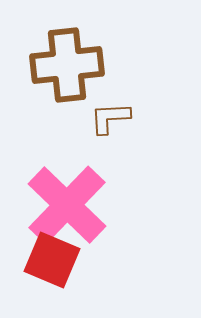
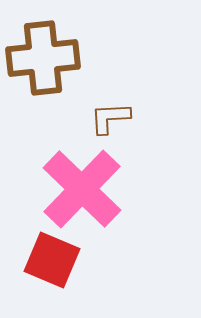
brown cross: moved 24 px left, 7 px up
pink cross: moved 15 px right, 16 px up
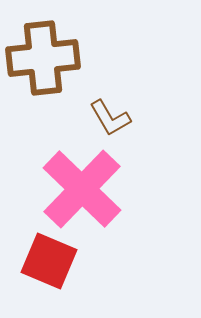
brown L-shape: rotated 117 degrees counterclockwise
red square: moved 3 px left, 1 px down
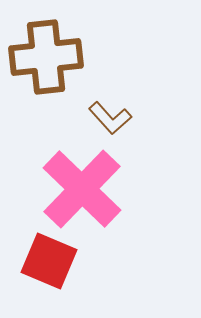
brown cross: moved 3 px right, 1 px up
brown L-shape: rotated 12 degrees counterclockwise
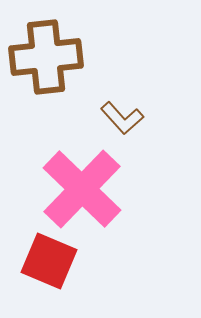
brown L-shape: moved 12 px right
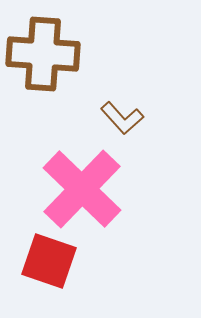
brown cross: moved 3 px left, 3 px up; rotated 10 degrees clockwise
red square: rotated 4 degrees counterclockwise
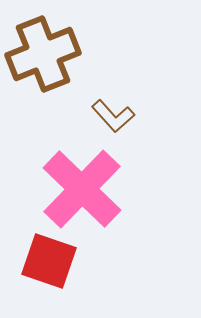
brown cross: rotated 26 degrees counterclockwise
brown L-shape: moved 9 px left, 2 px up
